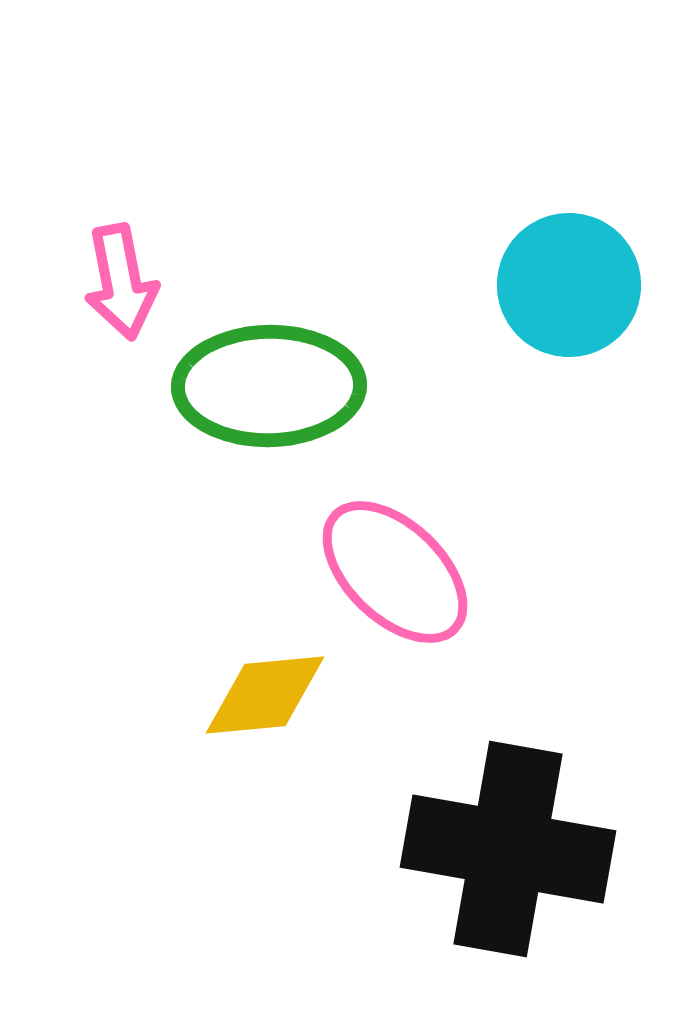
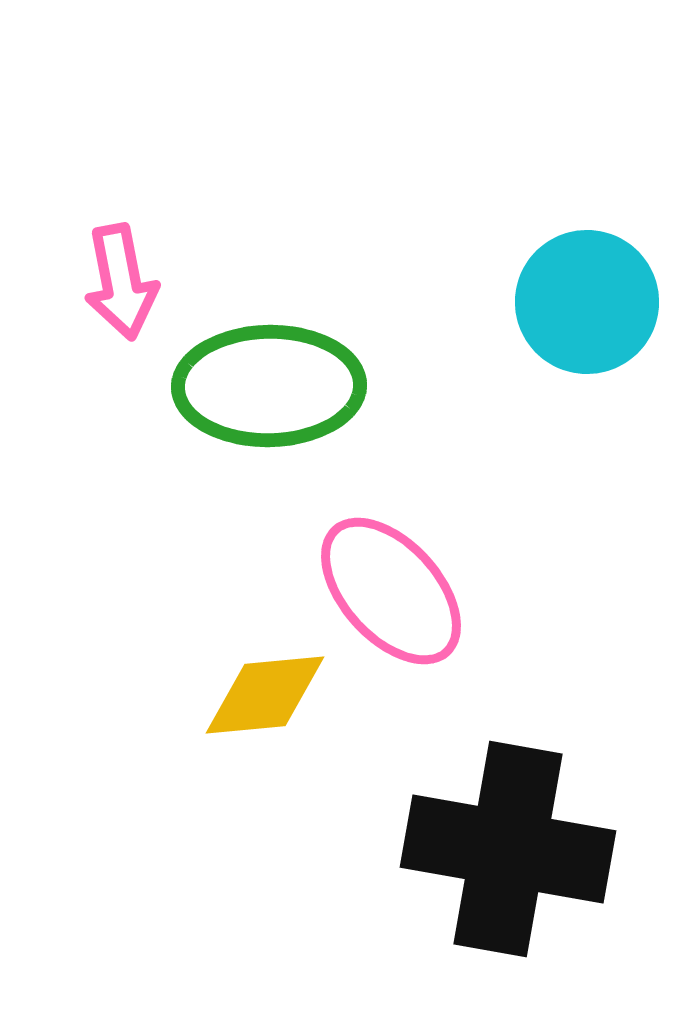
cyan circle: moved 18 px right, 17 px down
pink ellipse: moved 4 px left, 19 px down; rotated 4 degrees clockwise
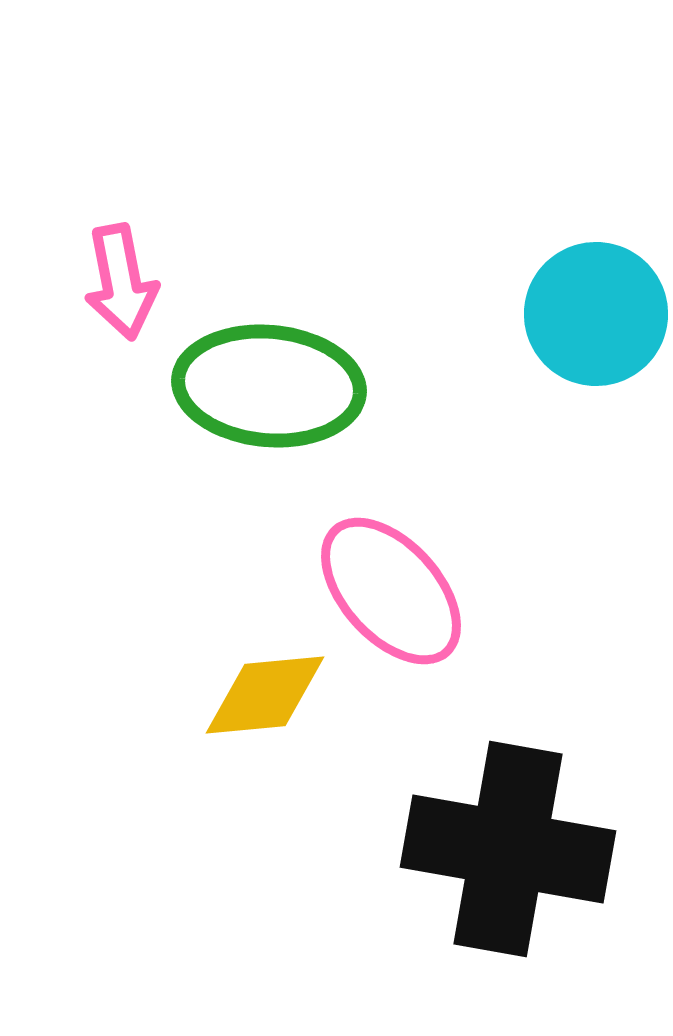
cyan circle: moved 9 px right, 12 px down
green ellipse: rotated 6 degrees clockwise
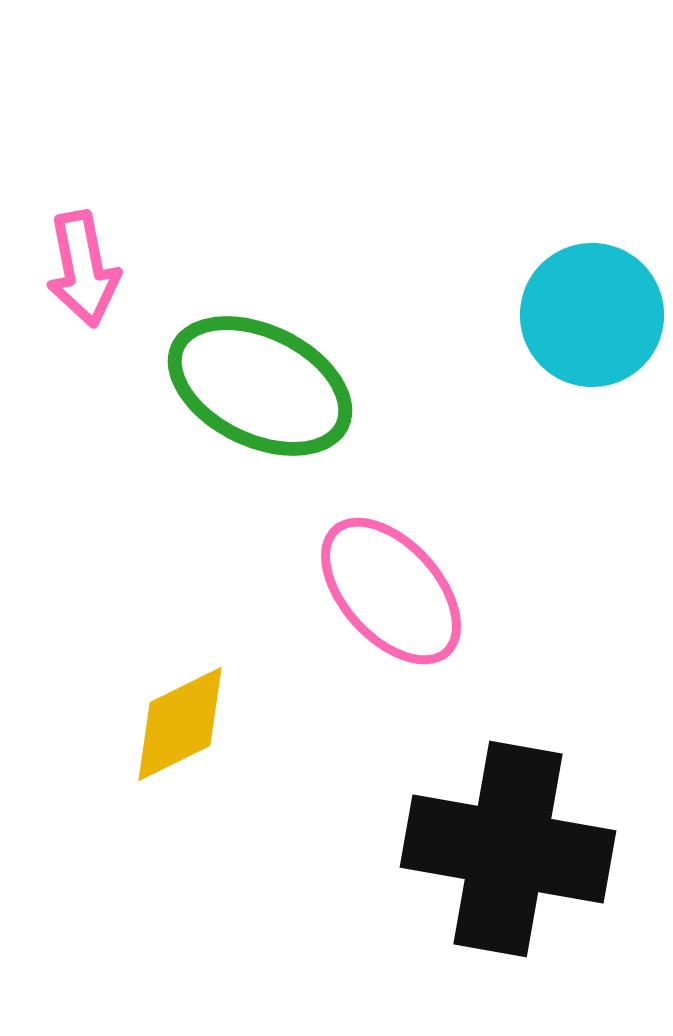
pink arrow: moved 38 px left, 13 px up
cyan circle: moved 4 px left, 1 px down
green ellipse: moved 9 px left; rotated 21 degrees clockwise
yellow diamond: moved 85 px left, 29 px down; rotated 21 degrees counterclockwise
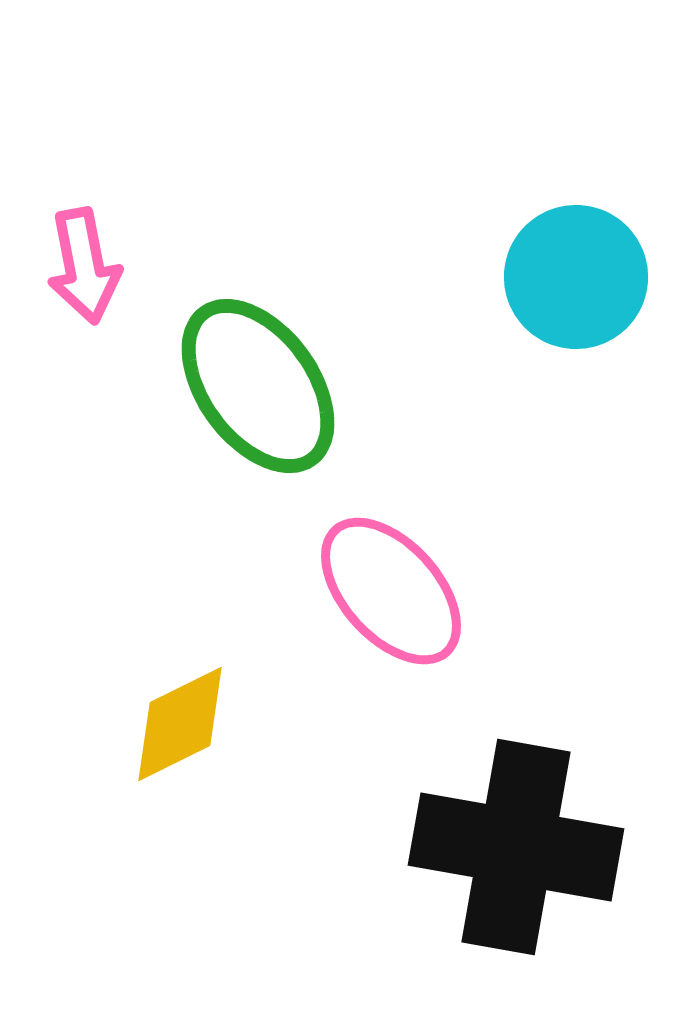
pink arrow: moved 1 px right, 3 px up
cyan circle: moved 16 px left, 38 px up
green ellipse: moved 2 px left; rotated 28 degrees clockwise
black cross: moved 8 px right, 2 px up
